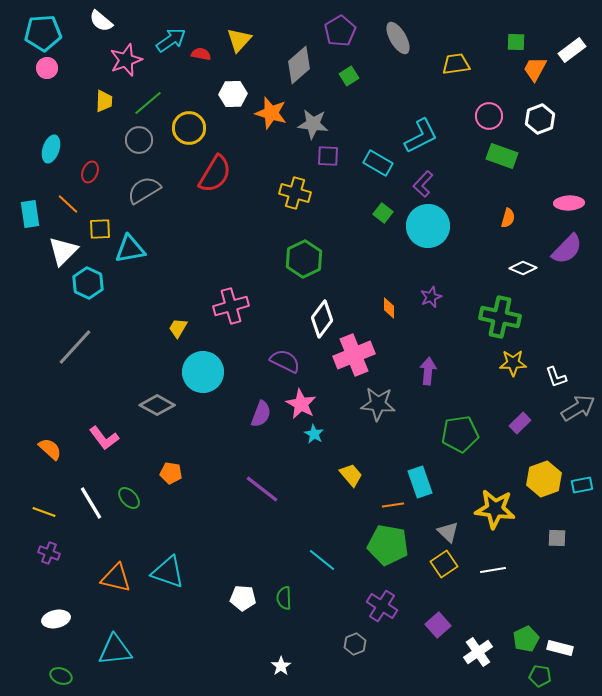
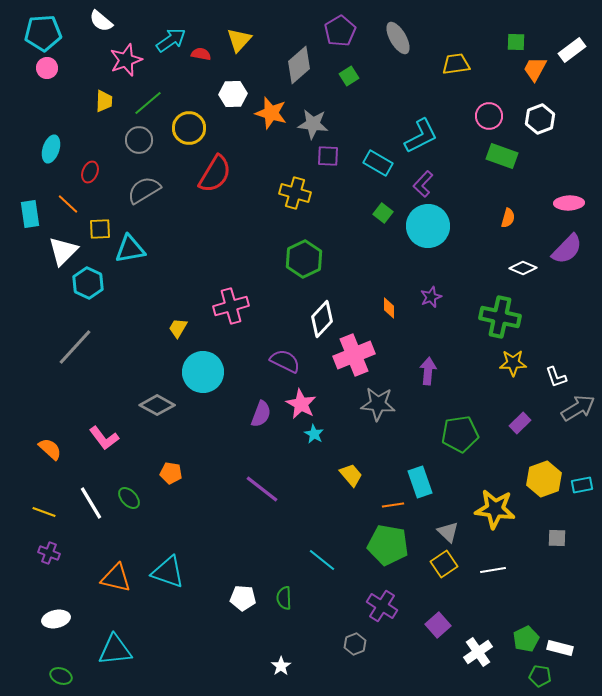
white diamond at (322, 319): rotated 6 degrees clockwise
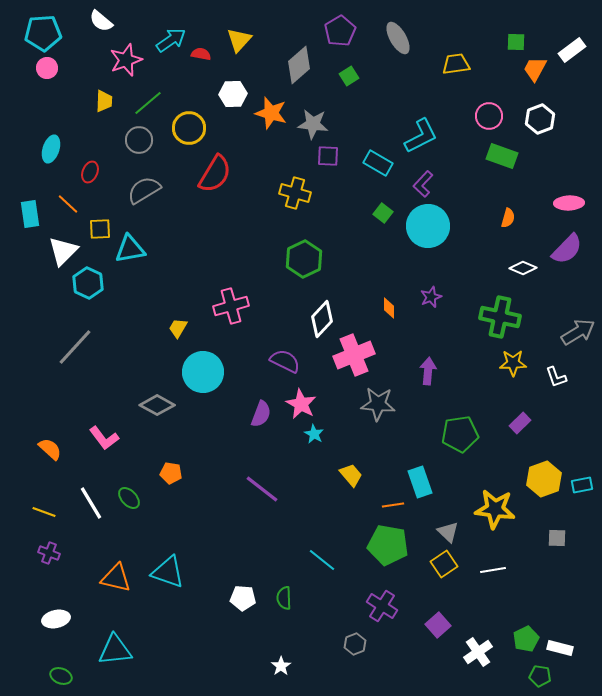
gray arrow at (578, 408): moved 76 px up
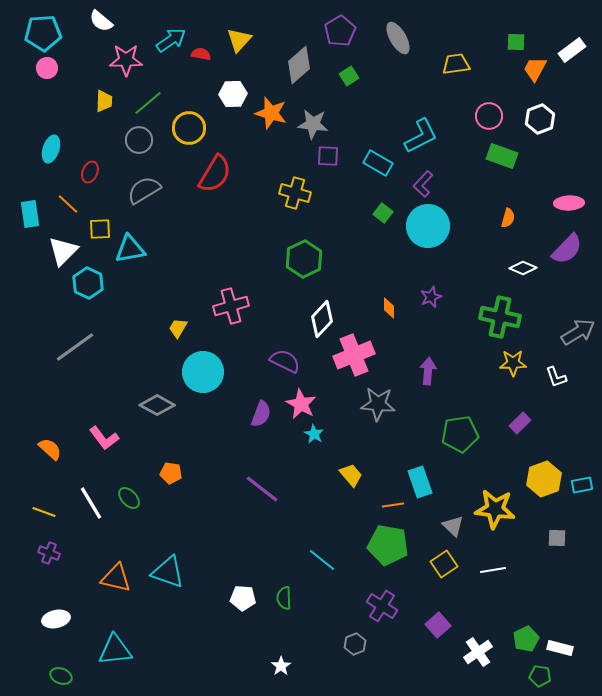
pink star at (126, 60): rotated 20 degrees clockwise
gray line at (75, 347): rotated 12 degrees clockwise
gray triangle at (448, 532): moved 5 px right, 6 px up
